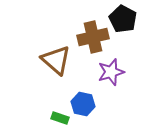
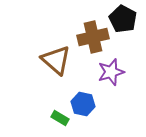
green rectangle: rotated 12 degrees clockwise
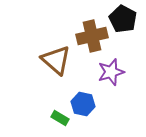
brown cross: moved 1 px left, 1 px up
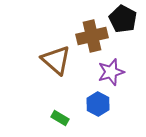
blue hexagon: moved 15 px right; rotated 15 degrees clockwise
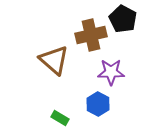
brown cross: moved 1 px left, 1 px up
brown triangle: moved 2 px left
purple star: rotated 16 degrees clockwise
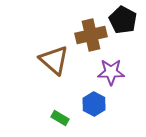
black pentagon: moved 1 px down
blue hexagon: moved 4 px left
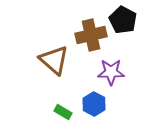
green rectangle: moved 3 px right, 6 px up
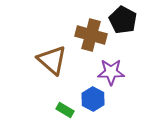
brown cross: rotated 28 degrees clockwise
brown triangle: moved 2 px left
blue hexagon: moved 1 px left, 5 px up
green rectangle: moved 2 px right, 2 px up
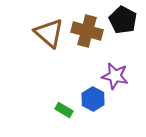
brown cross: moved 4 px left, 4 px up
brown triangle: moved 3 px left, 27 px up
purple star: moved 4 px right, 4 px down; rotated 12 degrees clockwise
green rectangle: moved 1 px left
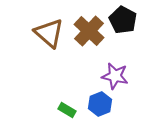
brown cross: moved 2 px right; rotated 28 degrees clockwise
blue hexagon: moved 7 px right, 5 px down; rotated 10 degrees clockwise
green rectangle: moved 3 px right
